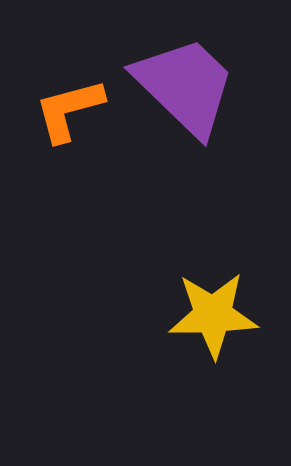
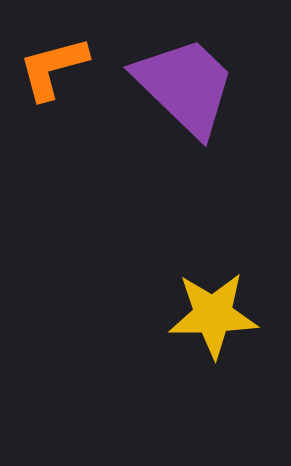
orange L-shape: moved 16 px left, 42 px up
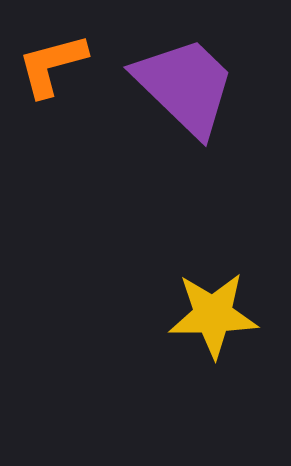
orange L-shape: moved 1 px left, 3 px up
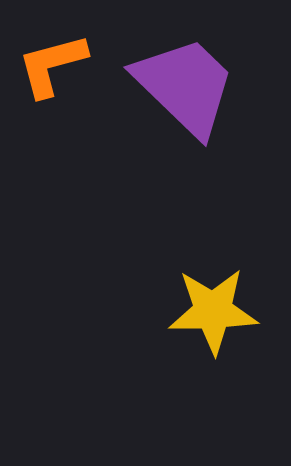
yellow star: moved 4 px up
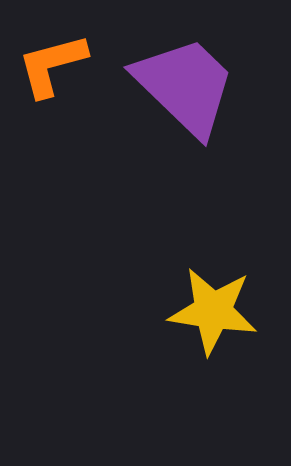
yellow star: rotated 10 degrees clockwise
